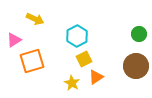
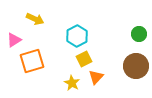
orange triangle: rotated 14 degrees counterclockwise
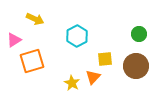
yellow square: moved 21 px right; rotated 21 degrees clockwise
orange triangle: moved 3 px left
